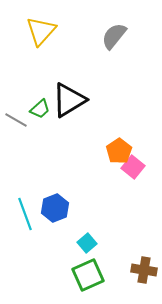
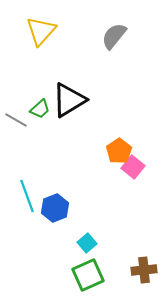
cyan line: moved 2 px right, 18 px up
brown cross: rotated 15 degrees counterclockwise
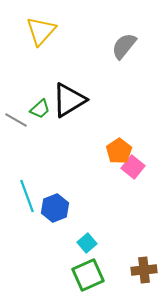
gray semicircle: moved 10 px right, 10 px down
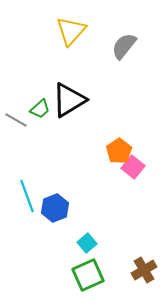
yellow triangle: moved 30 px right
brown cross: rotated 25 degrees counterclockwise
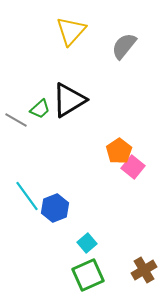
cyan line: rotated 16 degrees counterclockwise
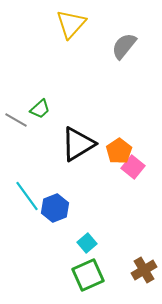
yellow triangle: moved 7 px up
black triangle: moved 9 px right, 44 px down
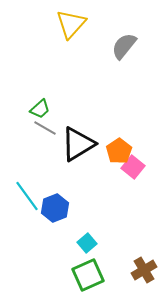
gray line: moved 29 px right, 8 px down
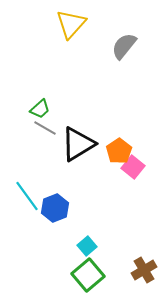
cyan square: moved 3 px down
green square: rotated 16 degrees counterclockwise
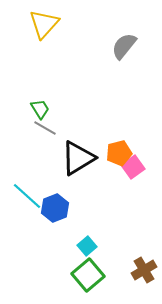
yellow triangle: moved 27 px left
green trapezoid: rotated 80 degrees counterclockwise
black triangle: moved 14 px down
orange pentagon: moved 2 px down; rotated 20 degrees clockwise
pink square: rotated 15 degrees clockwise
cyan line: rotated 12 degrees counterclockwise
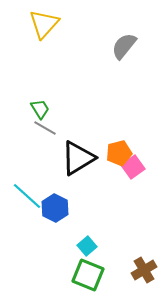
blue hexagon: rotated 12 degrees counterclockwise
green square: rotated 28 degrees counterclockwise
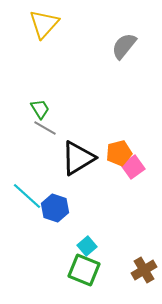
blue hexagon: rotated 8 degrees counterclockwise
green square: moved 4 px left, 5 px up
